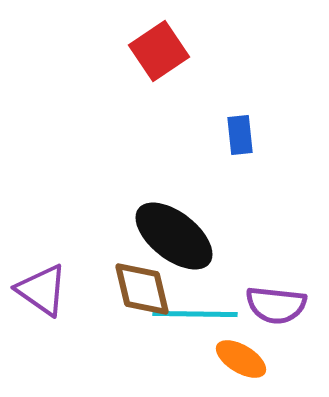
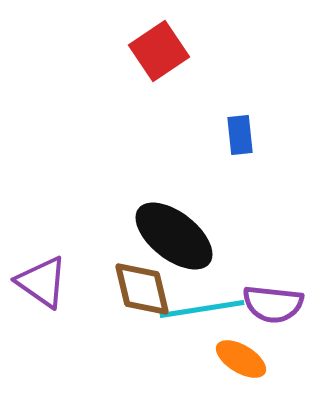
purple triangle: moved 8 px up
purple semicircle: moved 3 px left, 1 px up
cyan line: moved 7 px right, 5 px up; rotated 10 degrees counterclockwise
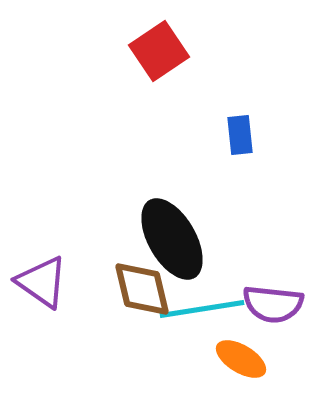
black ellipse: moved 2 px left, 3 px down; rotated 22 degrees clockwise
